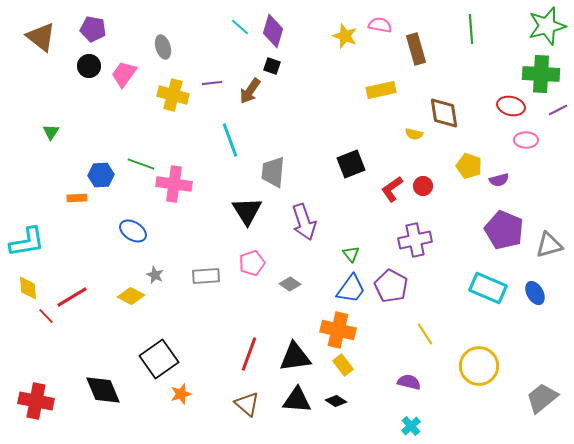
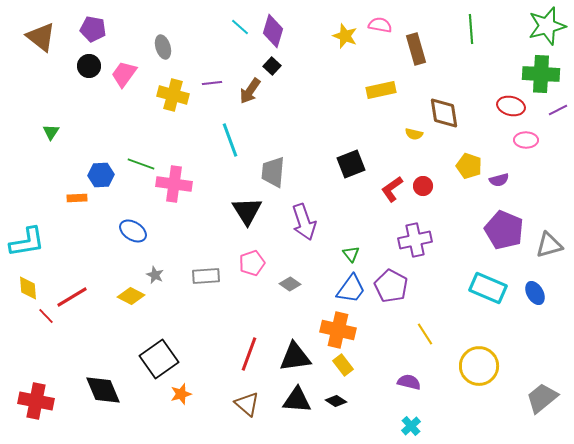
black square at (272, 66): rotated 24 degrees clockwise
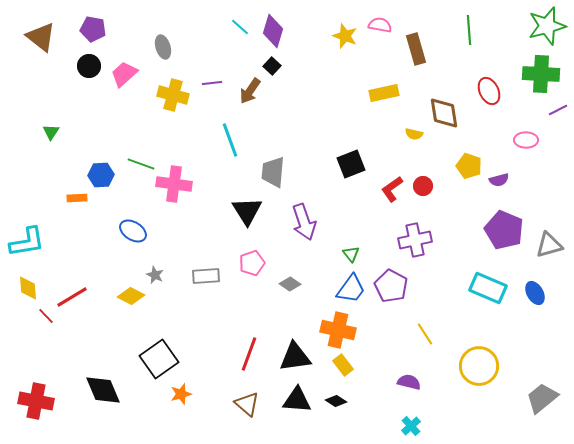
green line at (471, 29): moved 2 px left, 1 px down
pink trapezoid at (124, 74): rotated 12 degrees clockwise
yellow rectangle at (381, 90): moved 3 px right, 3 px down
red ellipse at (511, 106): moved 22 px left, 15 px up; rotated 52 degrees clockwise
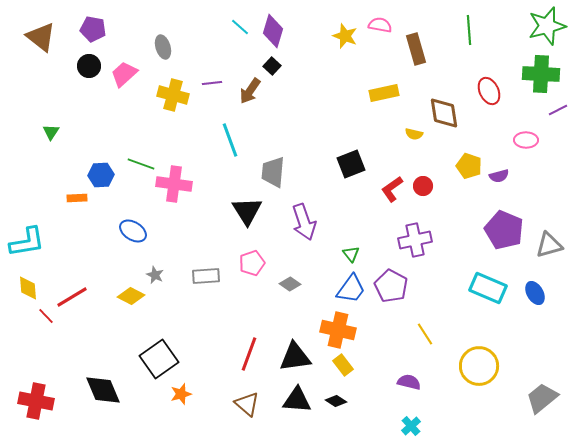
purple semicircle at (499, 180): moved 4 px up
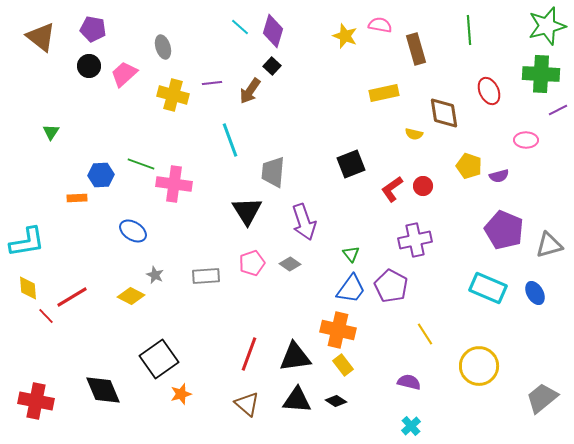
gray diamond at (290, 284): moved 20 px up
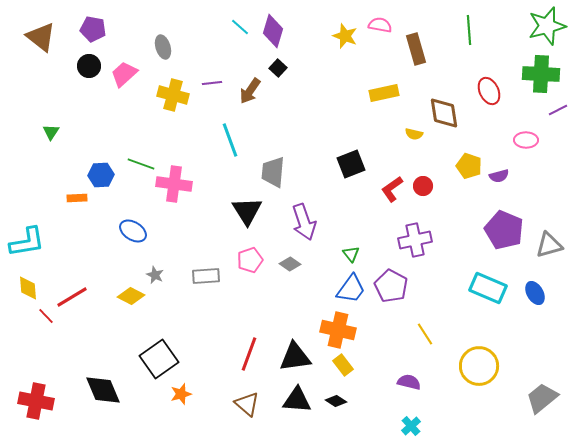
black square at (272, 66): moved 6 px right, 2 px down
pink pentagon at (252, 263): moved 2 px left, 3 px up
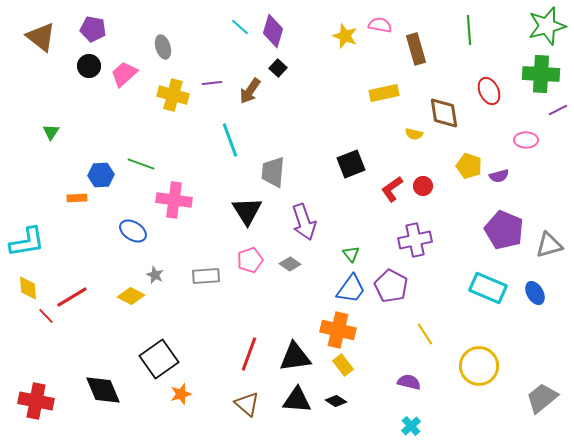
pink cross at (174, 184): moved 16 px down
